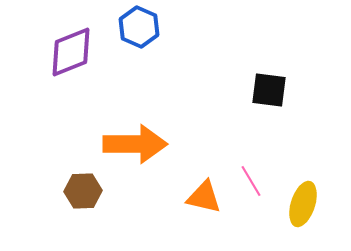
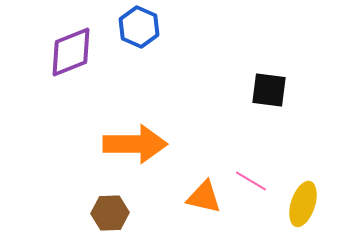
pink line: rotated 28 degrees counterclockwise
brown hexagon: moved 27 px right, 22 px down
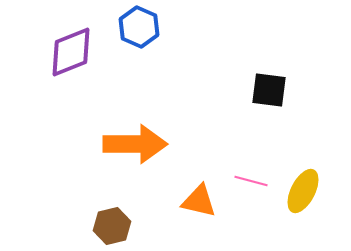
pink line: rotated 16 degrees counterclockwise
orange triangle: moved 5 px left, 4 px down
yellow ellipse: moved 13 px up; rotated 9 degrees clockwise
brown hexagon: moved 2 px right, 13 px down; rotated 12 degrees counterclockwise
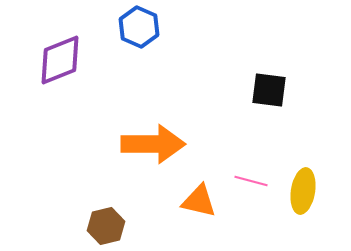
purple diamond: moved 11 px left, 8 px down
orange arrow: moved 18 px right
yellow ellipse: rotated 18 degrees counterclockwise
brown hexagon: moved 6 px left
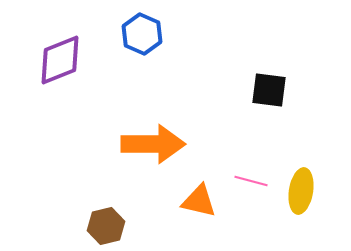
blue hexagon: moved 3 px right, 7 px down
yellow ellipse: moved 2 px left
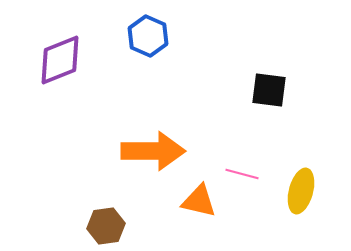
blue hexagon: moved 6 px right, 2 px down
orange arrow: moved 7 px down
pink line: moved 9 px left, 7 px up
yellow ellipse: rotated 6 degrees clockwise
brown hexagon: rotated 6 degrees clockwise
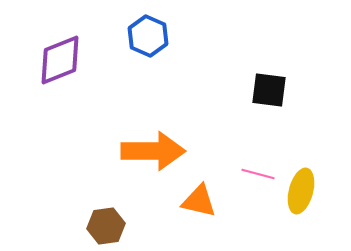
pink line: moved 16 px right
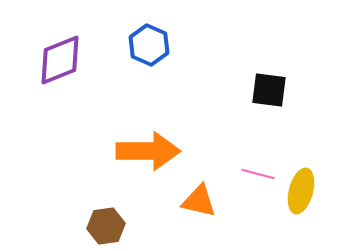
blue hexagon: moved 1 px right, 9 px down
orange arrow: moved 5 px left
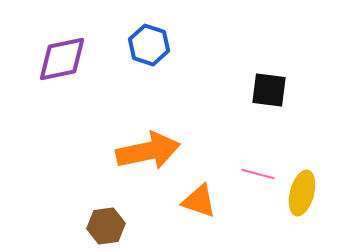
blue hexagon: rotated 6 degrees counterclockwise
purple diamond: moved 2 px right, 1 px up; rotated 10 degrees clockwise
orange arrow: rotated 12 degrees counterclockwise
yellow ellipse: moved 1 px right, 2 px down
orange triangle: rotated 6 degrees clockwise
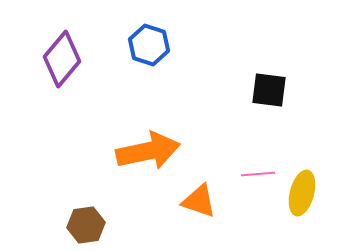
purple diamond: rotated 38 degrees counterclockwise
pink line: rotated 20 degrees counterclockwise
brown hexagon: moved 20 px left, 1 px up
